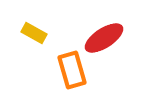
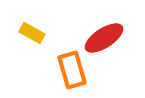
yellow rectangle: moved 2 px left
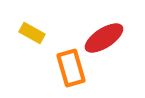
orange rectangle: moved 1 px left, 2 px up
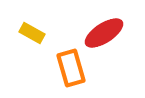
red ellipse: moved 5 px up
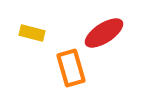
yellow rectangle: rotated 15 degrees counterclockwise
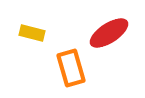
red ellipse: moved 5 px right
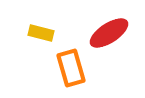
yellow rectangle: moved 9 px right
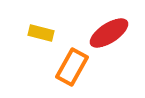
orange rectangle: moved 1 px right, 1 px up; rotated 45 degrees clockwise
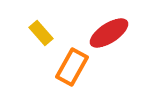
yellow rectangle: rotated 35 degrees clockwise
